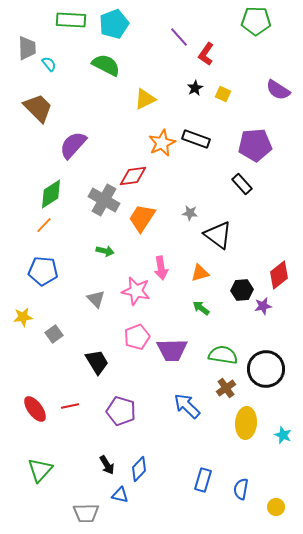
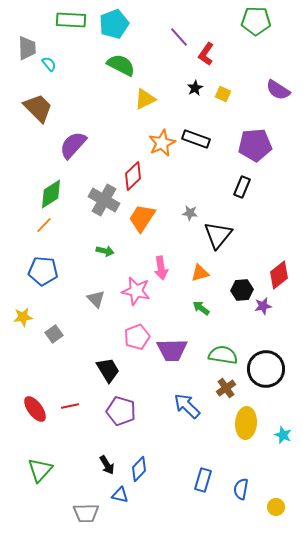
green semicircle at (106, 65): moved 15 px right
red diamond at (133, 176): rotated 36 degrees counterclockwise
black rectangle at (242, 184): moved 3 px down; rotated 65 degrees clockwise
black triangle at (218, 235): rotated 32 degrees clockwise
black trapezoid at (97, 362): moved 11 px right, 8 px down
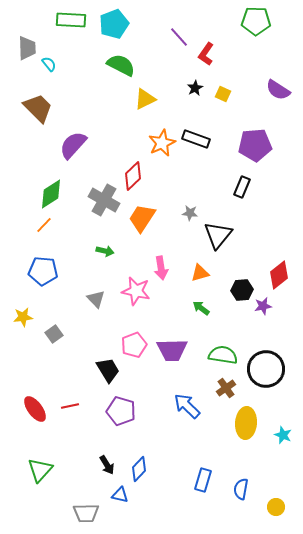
pink pentagon at (137, 337): moved 3 px left, 8 px down
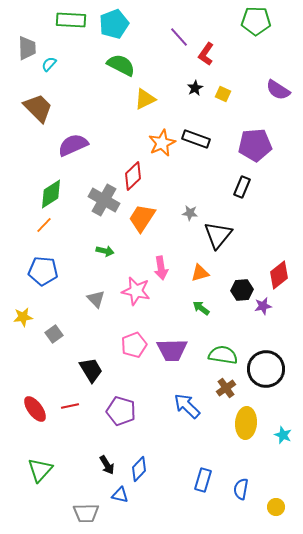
cyan semicircle at (49, 64): rotated 98 degrees counterclockwise
purple semicircle at (73, 145): rotated 24 degrees clockwise
black trapezoid at (108, 370): moved 17 px left
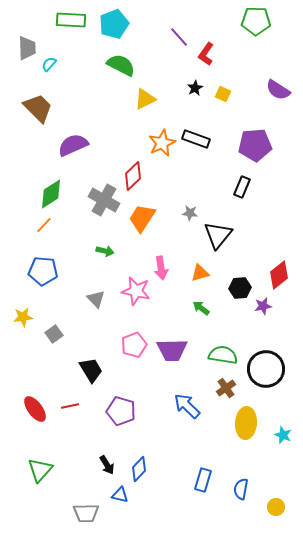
black hexagon at (242, 290): moved 2 px left, 2 px up
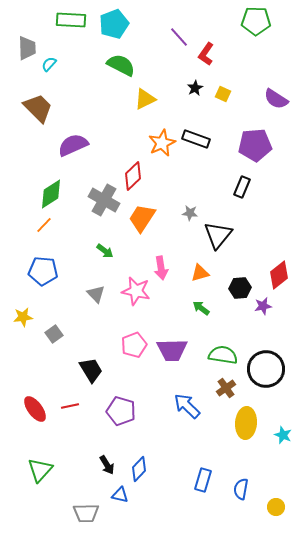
purple semicircle at (278, 90): moved 2 px left, 9 px down
green arrow at (105, 251): rotated 24 degrees clockwise
gray triangle at (96, 299): moved 5 px up
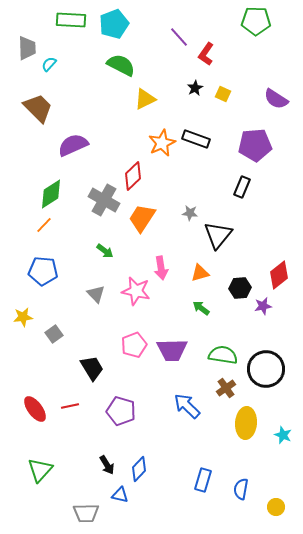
black trapezoid at (91, 370): moved 1 px right, 2 px up
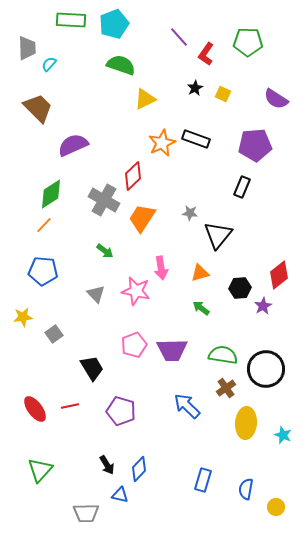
green pentagon at (256, 21): moved 8 px left, 21 px down
green semicircle at (121, 65): rotated 8 degrees counterclockwise
purple star at (263, 306): rotated 18 degrees counterclockwise
blue semicircle at (241, 489): moved 5 px right
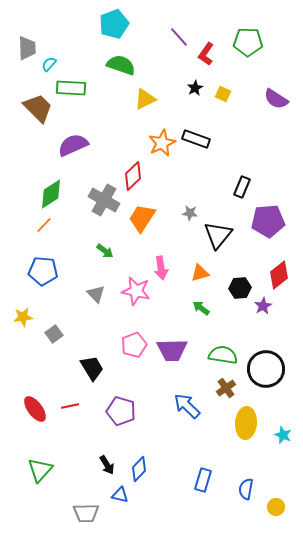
green rectangle at (71, 20): moved 68 px down
purple pentagon at (255, 145): moved 13 px right, 76 px down
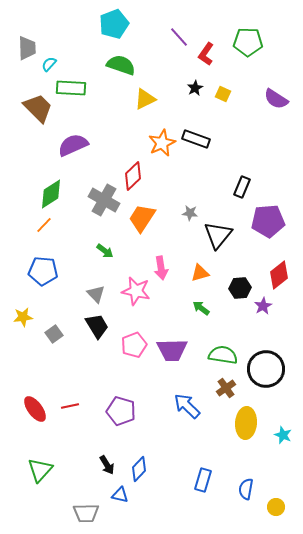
black trapezoid at (92, 368): moved 5 px right, 42 px up
